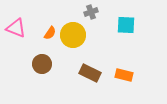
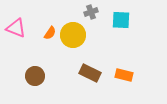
cyan square: moved 5 px left, 5 px up
brown circle: moved 7 px left, 12 px down
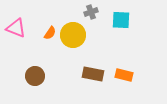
brown rectangle: moved 3 px right, 1 px down; rotated 15 degrees counterclockwise
